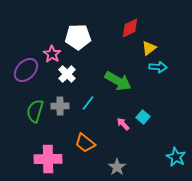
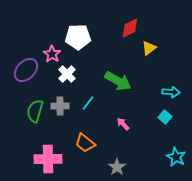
cyan arrow: moved 13 px right, 25 px down
cyan square: moved 22 px right
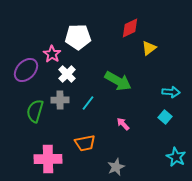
gray cross: moved 6 px up
orange trapezoid: rotated 50 degrees counterclockwise
gray star: moved 1 px left; rotated 12 degrees clockwise
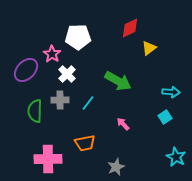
green semicircle: rotated 15 degrees counterclockwise
cyan square: rotated 16 degrees clockwise
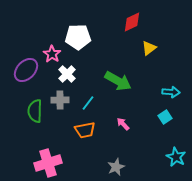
red diamond: moved 2 px right, 6 px up
orange trapezoid: moved 13 px up
pink cross: moved 4 px down; rotated 16 degrees counterclockwise
